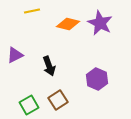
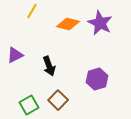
yellow line: rotated 49 degrees counterclockwise
purple hexagon: rotated 20 degrees clockwise
brown square: rotated 12 degrees counterclockwise
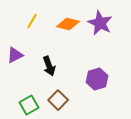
yellow line: moved 10 px down
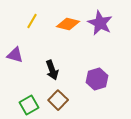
purple triangle: rotated 42 degrees clockwise
black arrow: moved 3 px right, 4 px down
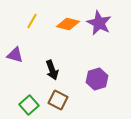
purple star: moved 1 px left
brown square: rotated 18 degrees counterclockwise
green square: rotated 12 degrees counterclockwise
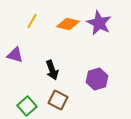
green square: moved 2 px left, 1 px down
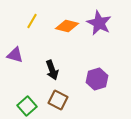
orange diamond: moved 1 px left, 2 px down
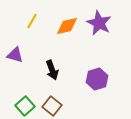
orange diamond: rotated 25 degrees counterclockwise
brown square: moved 6 px left, 6 px down; rotated 12 degrees clockwise
green square: moved 2 px left
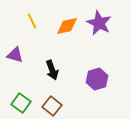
yellow line: rotated 56 degrees counterclockwise
green square: moved 4 px left, 3 px up; rotated 12 degrees counterclockwise
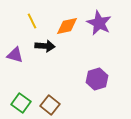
black arrow: moved 7 px left, 24 px up; rotated 66 degrees counterclockwise
brown square: moved 2 px left, 1 px up
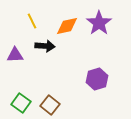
purple star: rotated 10 degrees clockwise
purple triangle: rotated 18 degrees counterclockwise
